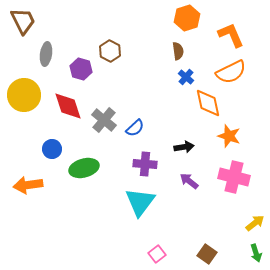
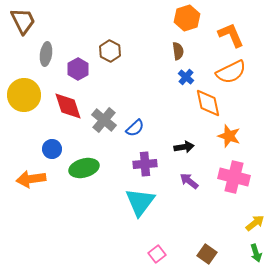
purple hexagon: moved 3 px left; rotated 15 degrees clockwise
purple cross: rotated 10 degrees counterclockwise
orange arrow: moved 3 px right, 6 px up
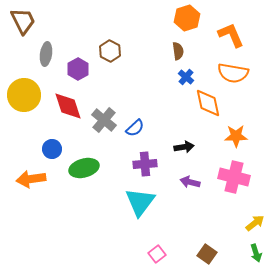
orange semicircle: moved 2 px right, 1 px down; rotated 36 degrees clockwise
orange star: moved 7 px right; rotated 20 degrees counterclockwise
purple arrow: moved 1 px right, 1 px down; rotated 24 degrees counterclockwise
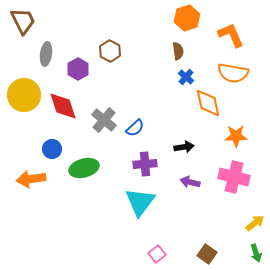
red diamond: moved 5 px left
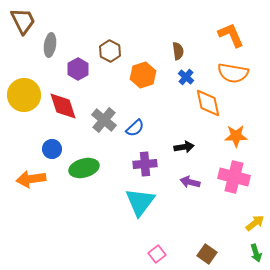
orange hexagon: moved 44 px left, 57 px down
gray ellipse: moved 4 px right, 9 px up
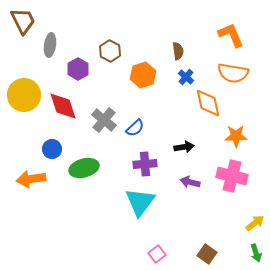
pink cross: moved 2 px left, 1 px up
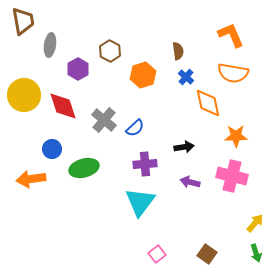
brown trapezoid: rotated 16 degrees clockwise
yellow arrow: rotated 12 degrees counterclockwise
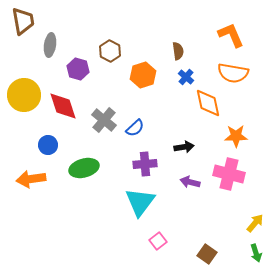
purple hexagon: rotated 15 degrees counterclockwise
blue circle: moved 4 px left, 4 px up
pink cross: moved 3 px left, 2 px up
pink square: moved 1 px right, 13 px up
